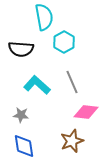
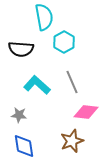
gray star: moved 2 px left
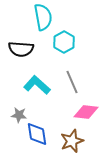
cyan semicircle: moved 1 px left
blue diamond: moved 13 px right, 12 px up
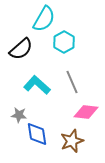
cyan semicircle: moved 1 px right, 2 px down; rotated 40 degrees clockwise
black semicircle: rotated 45 degrees counterclockwise
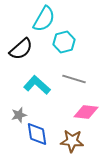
cyan hexagon: rotated 15 degrees clockwise
gray line: moved 2 px right, 3 px up; rotated 50 degrees counterclockwise
gray star: rotated 21 degrees counterclockwise
brown star: rotated 25 degrees clockwise
